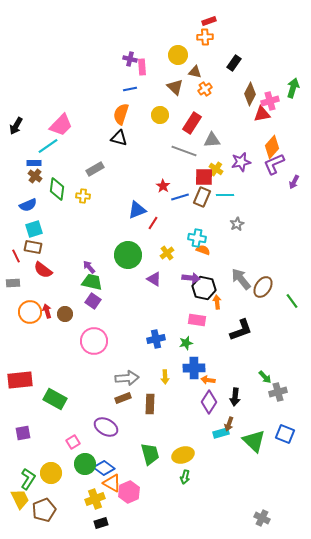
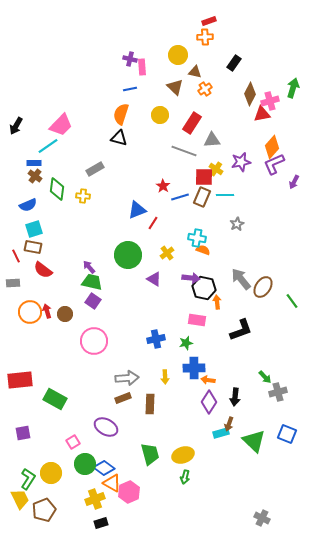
blue square at (285, 434): moved 2 px right
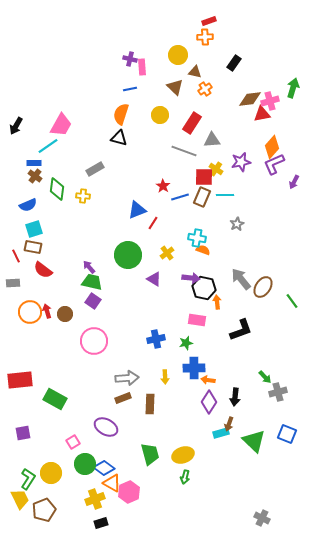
brown diamond at (250, 94): moved 5 px down; rotated 55 degrees clockwise
pink trapezoid at (61, 125): rotated 15 degrees counterclockwise
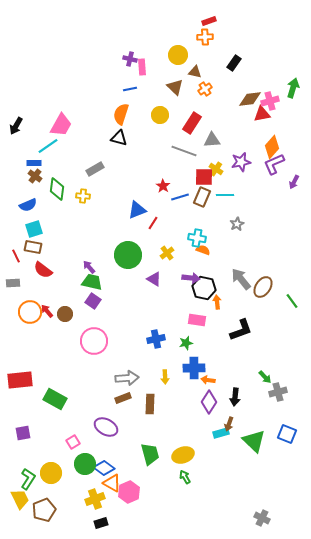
red arrow at (47, 311): rotated 24 degrees counterclockwise
green arrow at (185, 477): rotated 136 degrees clockwise
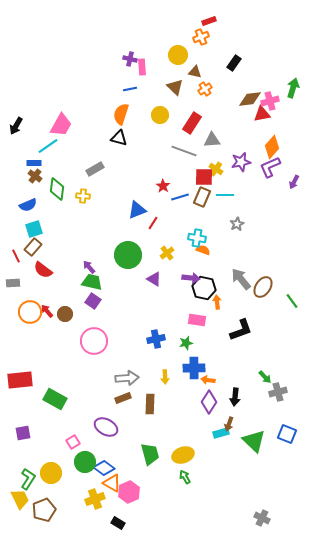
orange cross at (205, 37): moved 4 px left; rotated 21 degrees counterclockwise
purple L-shape at (274, 164): moved 4 px left, 3 px down
brown rectangle at (33, 247): rotated 60 degrees counterclockwise
green circle at (85, 464): moved 2 px up
black rectangle at (101, 523): moved 17 px right; rotated 48 degrees clockwise
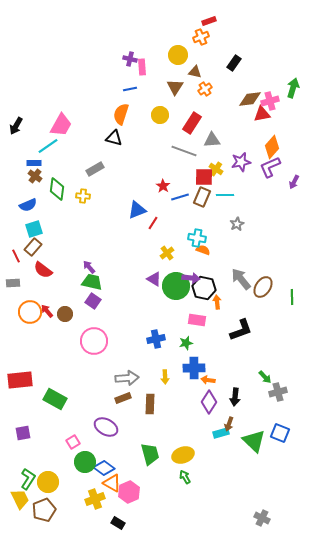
brown triangle at (175, 87): rotated 18 degrees clockwise
black triangle at (119, 138): moved 5 px left
green circle at (128, 255): moved 48 px right, 31 px down
green line at (292, 301): moved 4 px up; rotated 35 degrees clockwise
blue square at (287, 434): moved 7 px left, 1 px up
yellow circle at (51, 473): moved 3 px left, 9 px down
